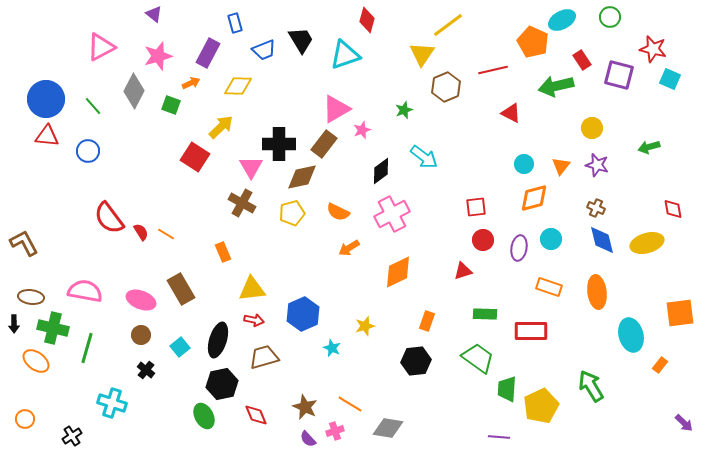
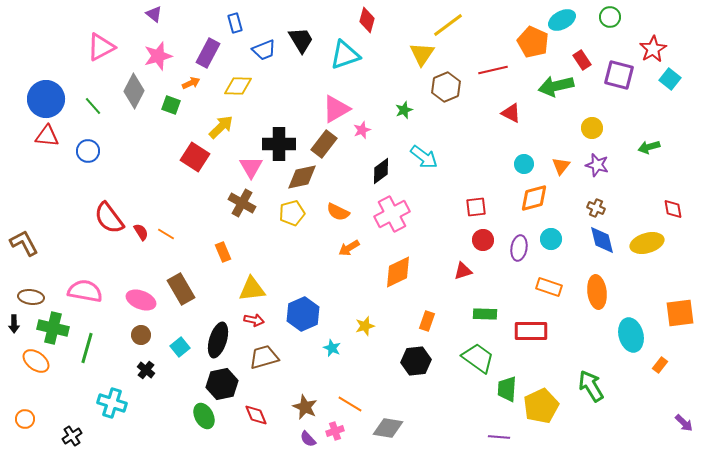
red star at (653, 49): rotated 28 degrees clockwise
cyan square at (670, 79): rotated 15 degrees clockwise
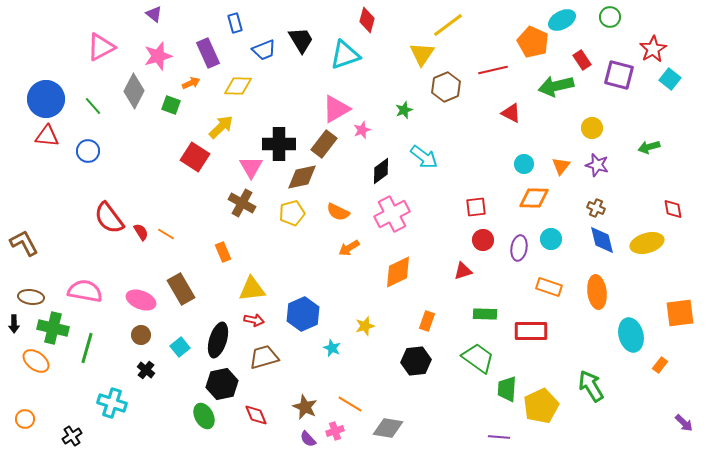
purple rectangle at (208, 53): rotated 52 degrees counterclockwise
orange diamond at (534, 198): rotated 16 degrees clockwise
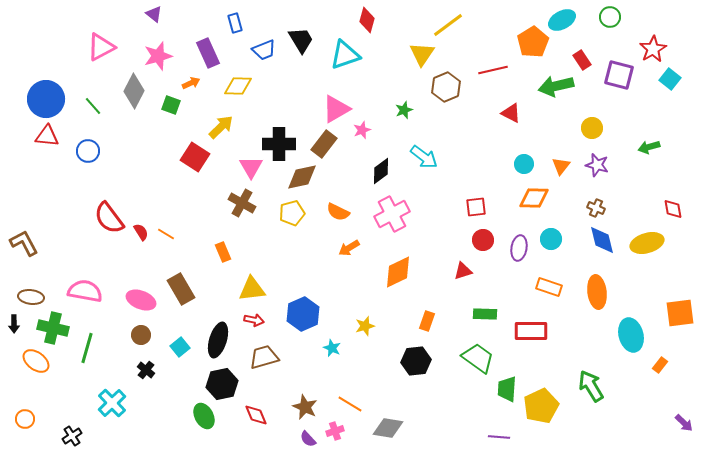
orange pentagon at (533, 42): rotated 16 degrees clockwise
cyan cross at (112, 403): rotated 28 degrees clockwise
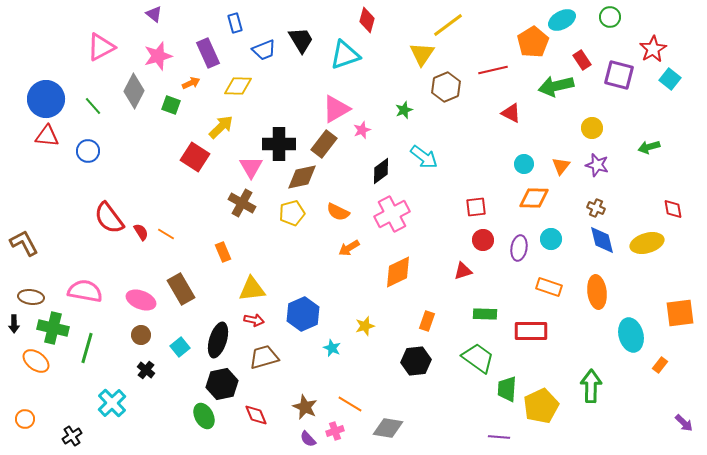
green arrow at (591, 386): rotated 32 degrees clockwise
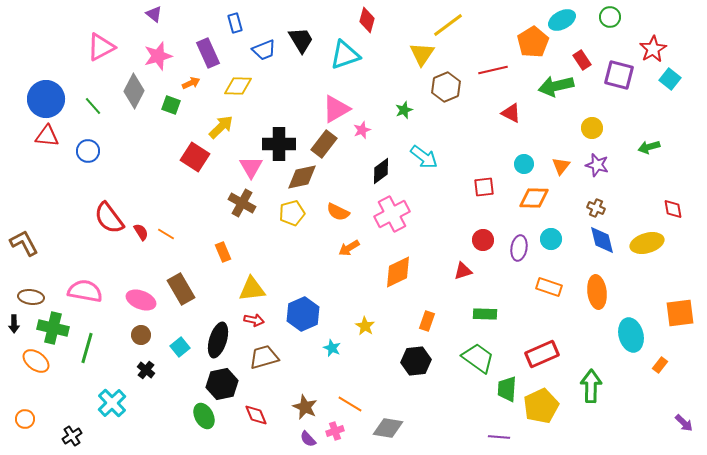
red square at (476, 207): moved 8 px right, 20 px up
yellow star at (365, 326): rotated 24 degrees counterclockwise
red rectangle at (531, 331): moved 11 px right, 23 px down; rotated 24 degrees counterclockwise
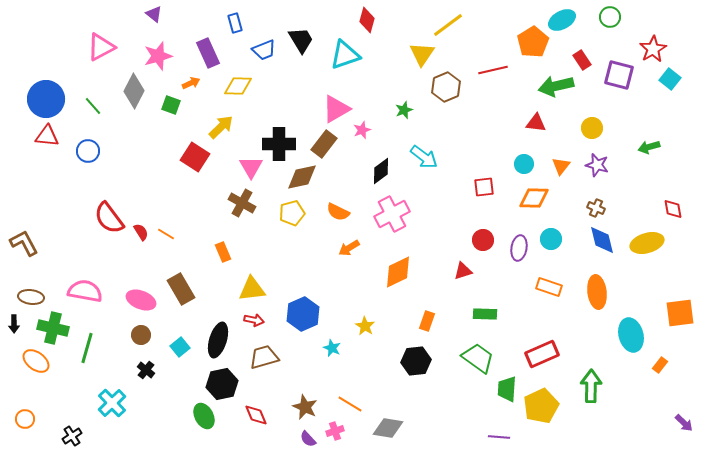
red triangle at (511, 113): moved 25 px right, 10 px down; rotated 20 degrees counterclockwise
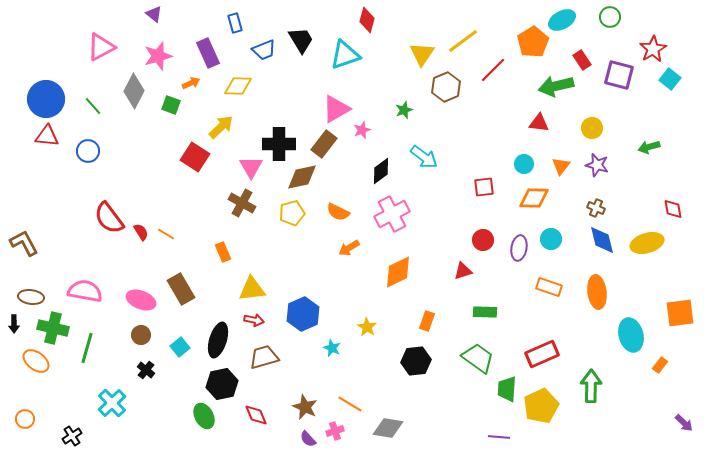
yellow line at (448, 25): moved 15 px right, 16 px down
red line at (493, 70): rotated 32 degrees counterclockwise
red triangle at (536, 123): moved 3 px right
green rectangle at (485, 314): moved 2 px up
yellow star at (365, 326): moved 2 px right, 1 px down
